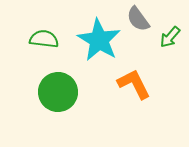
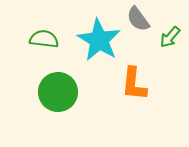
orange L-shape: rotated 147 degrees counterclockwise
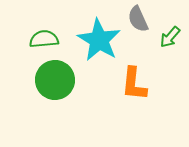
gray semicircle: rotated 12 degrees clockwise
green semicircle: rotated 12 degrees counterclockwise
green circle: moved 3 px left, 12 px up
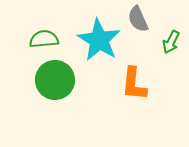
green arrow: moved 1 px right, 5 px down; rotated 15 degrees counterclockwise
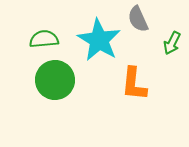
green arrow: moved 1 px right, 1 px down
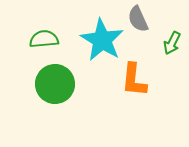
cyan star: moved 3 px right
green circle: moved 4 px down
orange L-shape: moved 4 px up
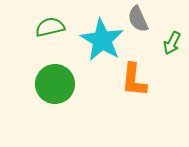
green semicircle: moved 6 px right, 12 px up; rotated 8 degrees counterclockwise
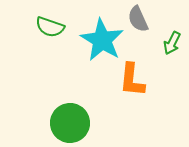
green semicircle: rotated 148 degrees counterclockwise
orange L-shape: moved 2 px left
green circle: moved 15 px right, 39 px down
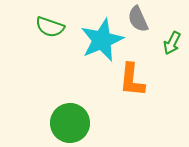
cyan star: rotated 18 degrees clockwise
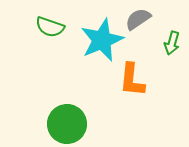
gray semicircle: rotated 80 degrees clockwise
green arrow: rotated 10 degrees counterclockwise
green circle: moved 3 px left, 1 px down
